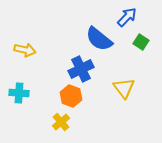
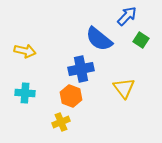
blue arrow: moved 1 px up
green square: moved 2 px up
yellow arrow: moved 1 px down
blue cross: rotated 15 degrees clockwise
cyan cross: moved 6 px right
yellow cross: rotated 18 degrees clockwise
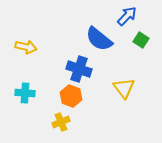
yellow arrow: moved 1 px right, 4 px up
blue cross: moved 2 px left; rotated 30 degrees clockwise
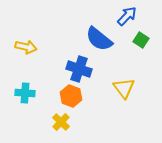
yellow cross: rotated 24 degrees counterclockwise
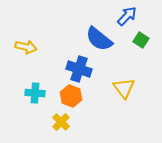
cyan cross: moved 10 px right
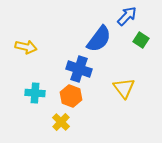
blue semicircle: rotated 92 degrees counterclockwise
